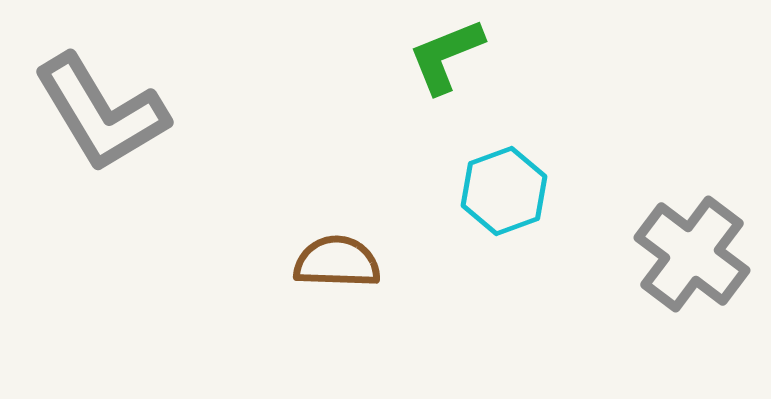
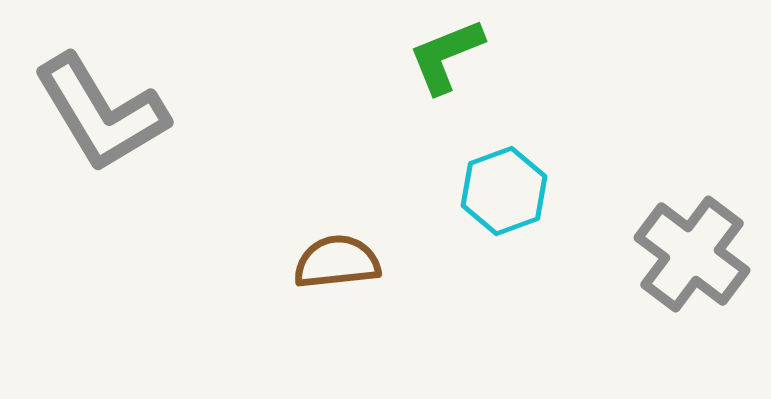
brown semicircle: rotated 8 degrees counterclockwise
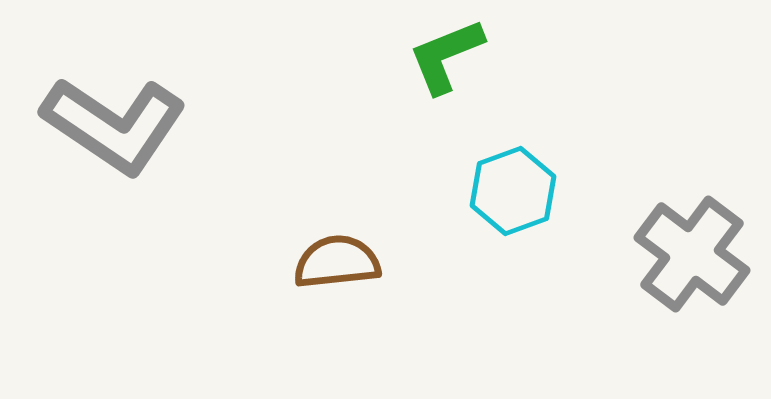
gray L-shape: moved 13 px right, 12 px down; rotated 25 degrees counterclockwise
cyan hexagon: moved 9 px right
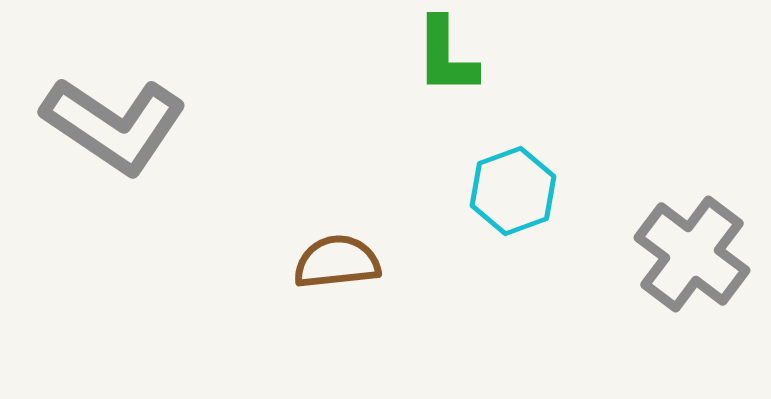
green L-shape: rotated 68 degrees counterclockwise
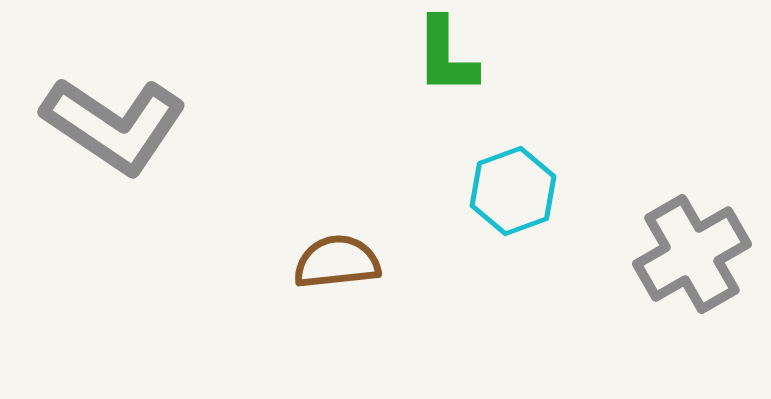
gray cross: rotated 23 degrees clockwise
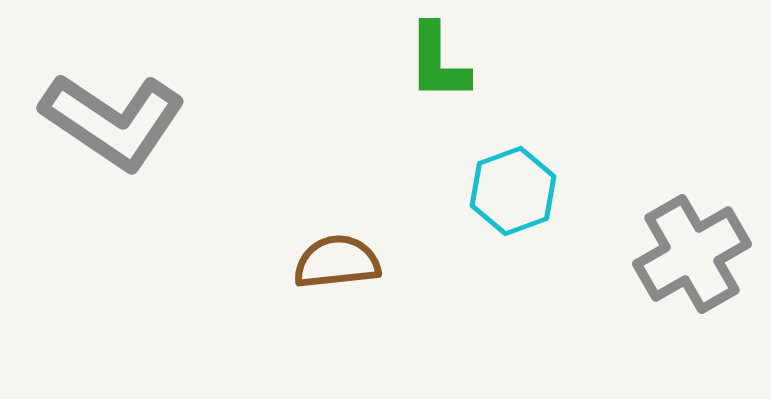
green L-shape: moved 8 px left, 6 px down
gray L-shape: moved 1 px left, 4 px up
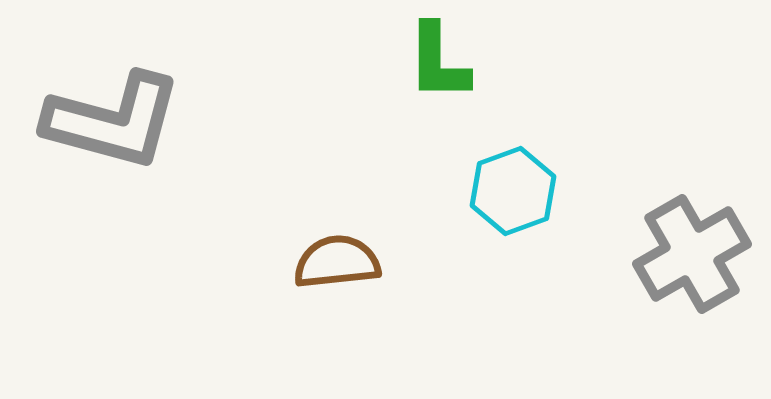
gray L-shape: rotated 19 degrees counterclockwise
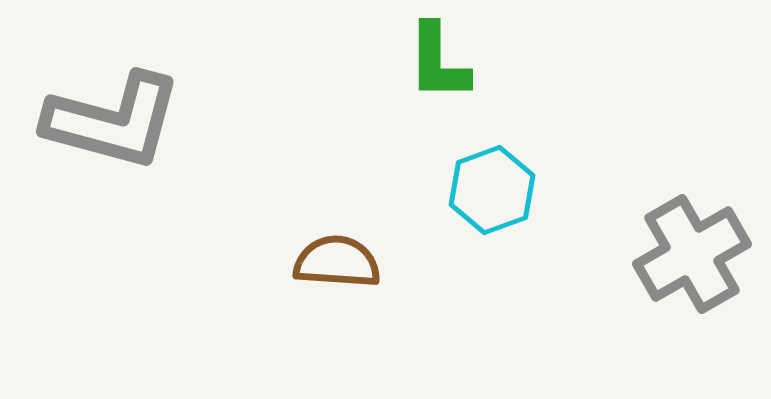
cyan hexagon: moved 21 px left, 1 px up
brown semicircle: rotated 10 degrees clockwise
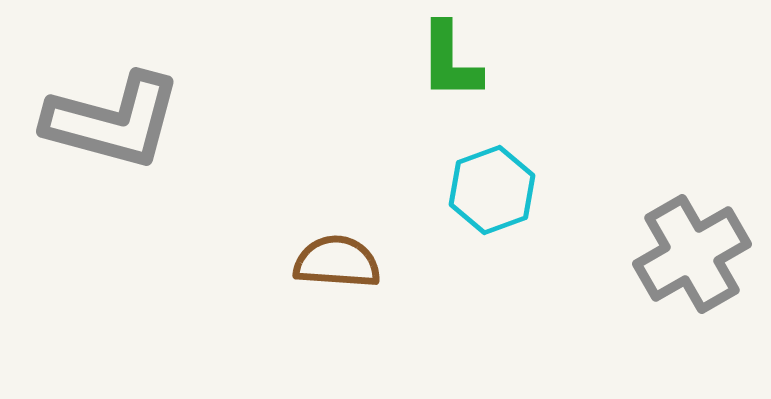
green L-shape: moved 12 px right, 1 px up
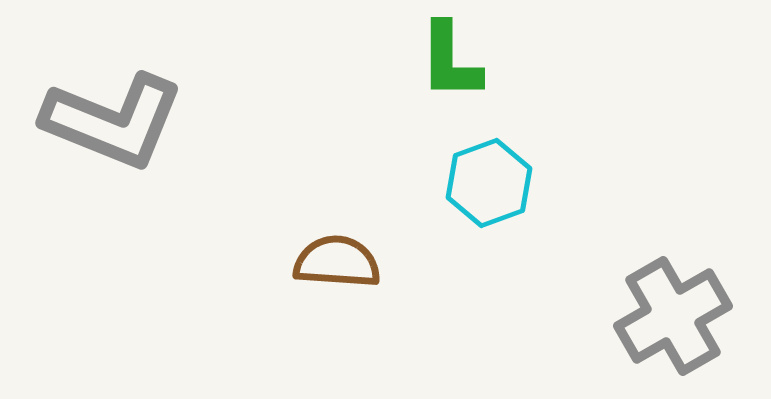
gray L-shape: rotated 7 degrees clockwise
cyan hexagon: moved 3 px left, 7 px up
gray cross: moved 19 px left, 62 px down
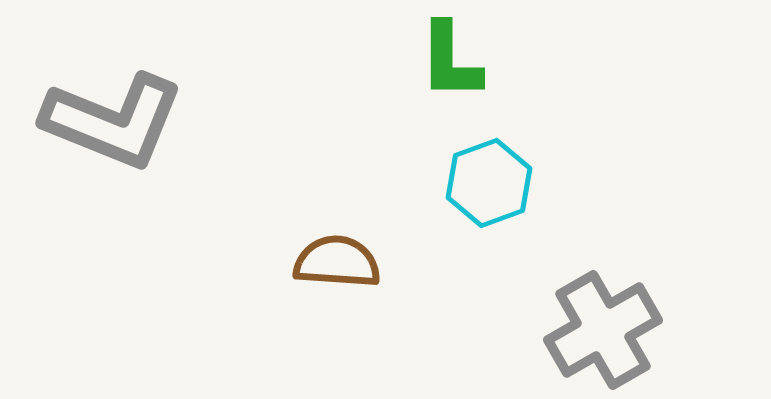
gray cross: moved 70 px left, 14 px down
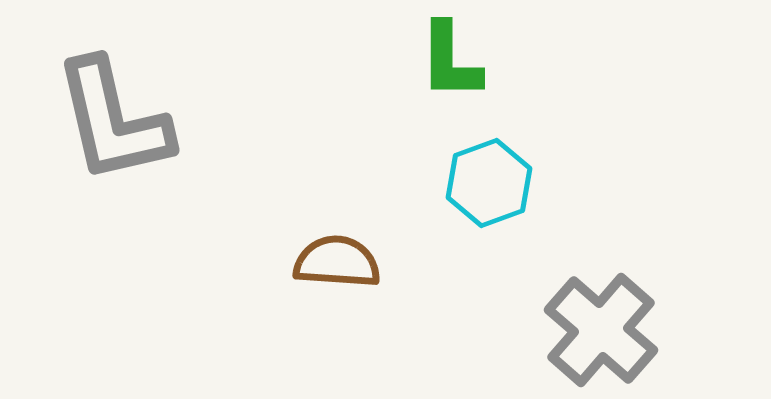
gray L-shape: rotated 55 degrees clockwise
gray cross: moved 2 px left; rotated 19 degrees counterclockwise
